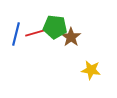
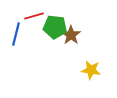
red line: moved 1 px left, 17 px up
brown star: moved 2 px up
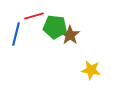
brown star: moved 1 px left
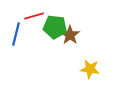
yellow star: moved 1 px left, 1 px up
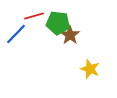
green pentagon: moved 3 px right, 4 px up
blue line: rotated 30 degrees clockwise
yellow star: rotated 12 degrees clockwise
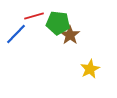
yellow star: rotated 24 degrees clockwise
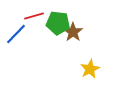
brown star: moved 3 px right, 3 px up
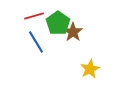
green pentagon: rotated 30 degrees clockwise
blue line: moved 20 px right, 8 px down; rotated 75 degrees counterclockwise
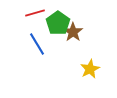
red line: moved 1 px right, 3 px up
blue line: moved 1 px right, 2 px down
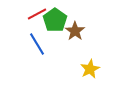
red line: moved 2 px right, 1 px down; rotated 12 degrees counterclockwise
green pentagon: moved 3 px left, 3 px up
brown star: moved 2 px right, 1 px up
